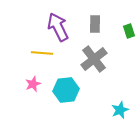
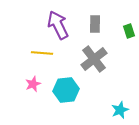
purple arrow: moved 2 px up
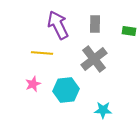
green rectangle: rotated 64 degrees counterclockwise
cyan star: moved 17 px left; rotated 24 degrees clockwise
